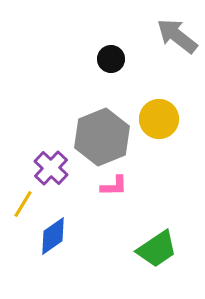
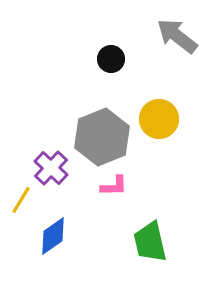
yellow line: moved 2 px left, 4 px up
green trapezoid: moved 7 px left, 7 px up; rotated 111 degrees clockwise
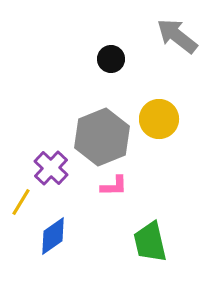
yellow line: moved 2 px down
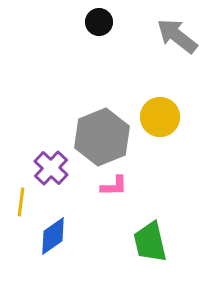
black circle: moved 12 px left, 37 px up
yellow circle: moved 1 px right, 2 px up
yellow line: rotated 24 degrees counterclockwise
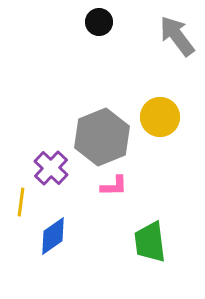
gray arrow: rotated 15 degrees clockwise
green trapezoid: rotated 6 degrees clockwise
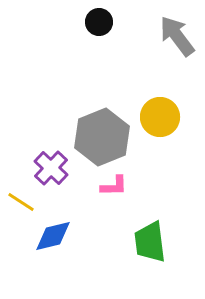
yellow line: rotated 64 degrees counterclockwise
blue diamond: rotated 21 degrees clockwise
